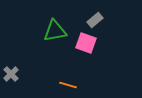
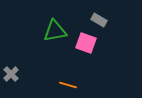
gray rectangle: moved 4 px right; rotated 70 degrees clockwise
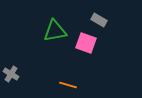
gray cross: rotated 14 degrees counterclockwise
